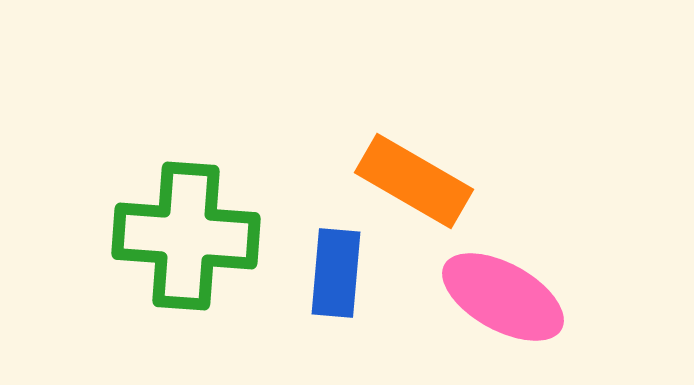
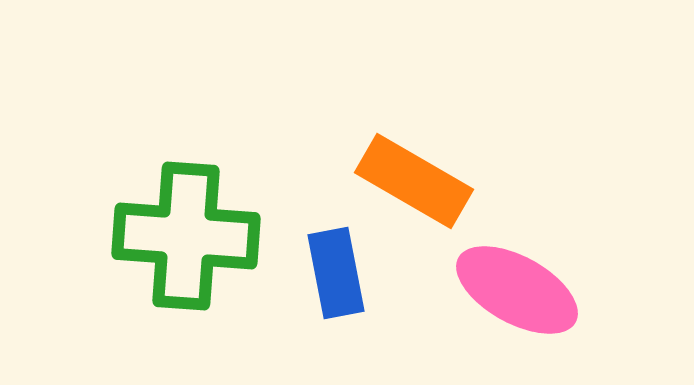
blue rectangle: rotated 16 degrees counterclockwise
pink ellipse: moved 14 px right, 7 px up
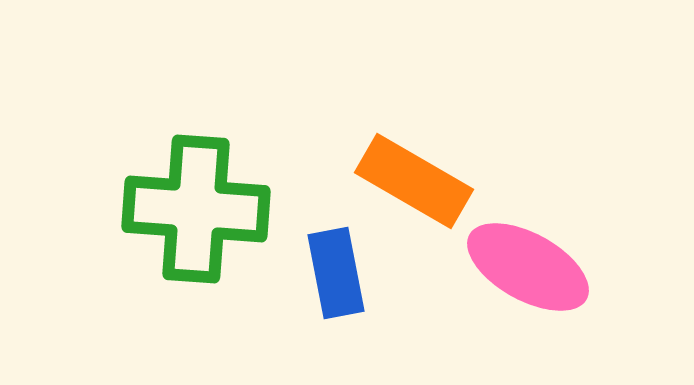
green cross: moved 10 px right, 27 px up
pink ellipse: moved 11 px right, 23 px up
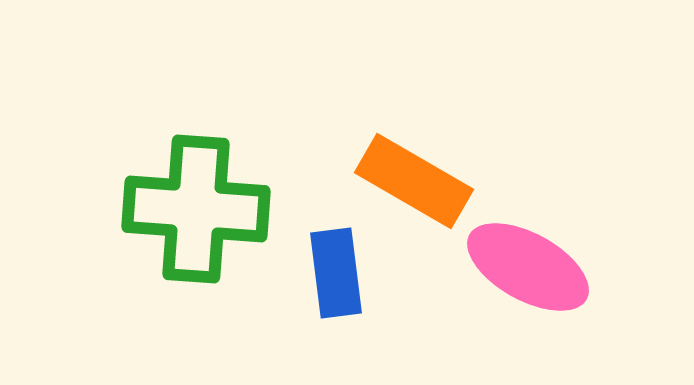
blue rectangle: rotated 4 degrees clockwise
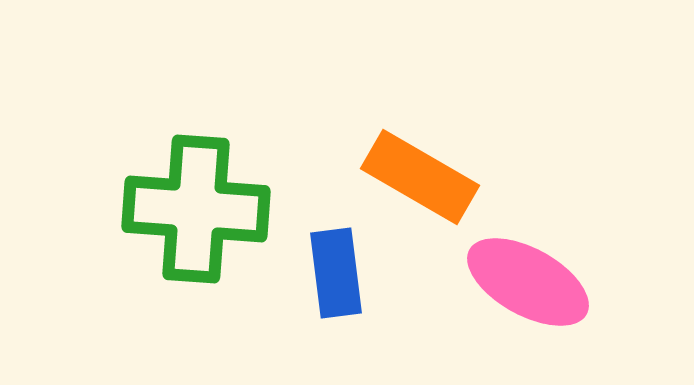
orange rectangle: moved 6 px right, 4 px up
pink ellipse: moved 15 px down
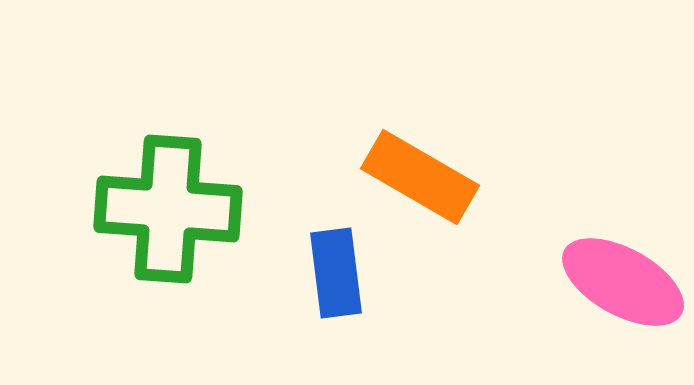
green cross: moved 28 px left
pink ellipse: moved 95 px right
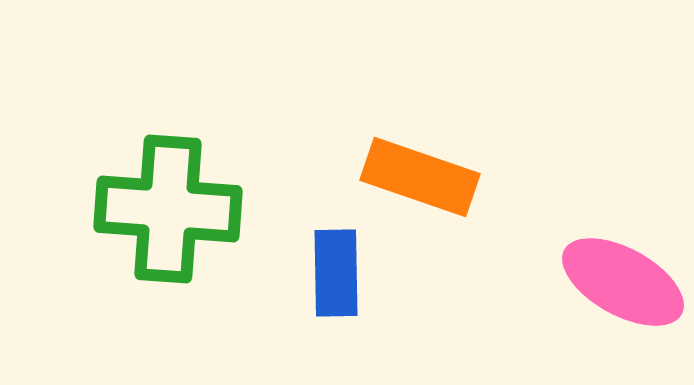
orange rectangle: rotated 11 degrees counterclockwise
blue rectangle: rotated 6 degrees clockwise
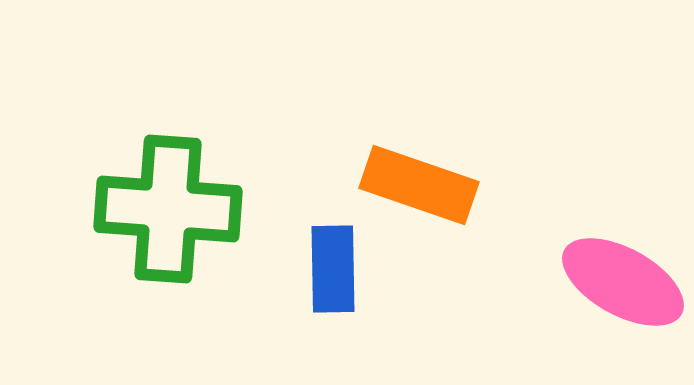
orange rectangle: moved 1 px left, 8 px down
blue rectangle: moved 3 px left, 4 px up
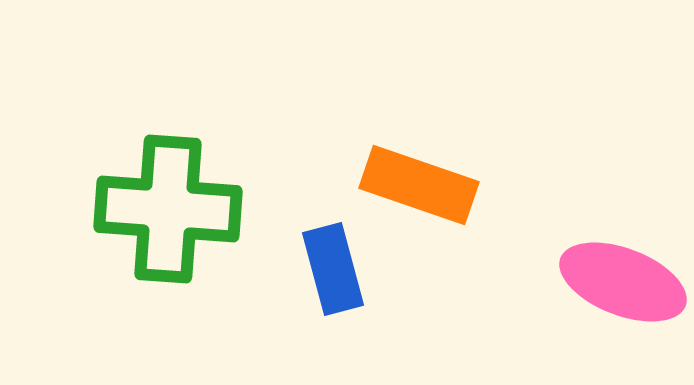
blue rectangle: rotated 14 degrees counterclockwise
pink ellipse: rotated 8 degrees counterclockwise
